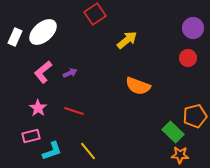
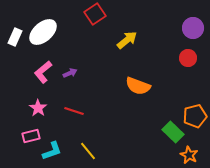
orange star: moved 9 px right; rotated 24 degrees clockwise
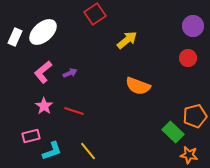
purple circle: moved 2 px up
pink star: moved 6 px right, 2 px up
orange star: rotated 18 degrees counterclockwise
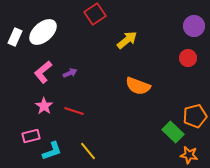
purple circle: moved 1 px right
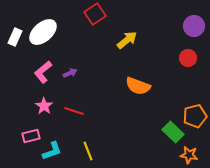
yellow line: rotated 18 degrees clockwise
